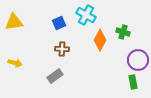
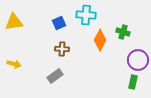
cyan cross: rotated 24 degrees counterclockwise
yellow arrow: moved 1 px left, 1 px down
green rectangle: rotated 24 degrees clockwise
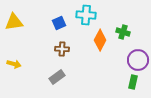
gray rectangle: moved 2 px right, 1 px down
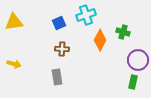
cyan cross: rotated 24 degrees counterclockwise
gray rectangle: rotated 63 degrees counterclockwise
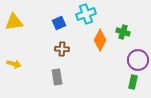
cyan cross: moved 1 px up
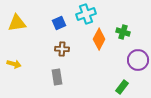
yellow triangle: moved 3 px right, 1 px down
orange diamond: moved 1 px left, 1 px up
green rectangle: moved 11 px left, 5 px down; rotated 24 degrees clockwise
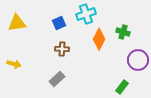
gray rectangle: moved 2 px down; rotated 56 degrees clockwise
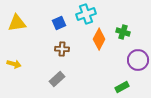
green rectangle: rotated 24 degrees clockwise
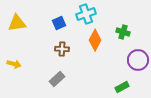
orange diamond: moved 4 px left, 1 px down
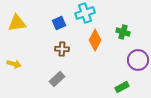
cyan cross: moved 1 px left, 1 px up
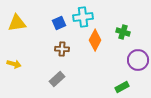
cyan cross: moved 2 px left, 4 px down; rotated 12 degrees clockwise
